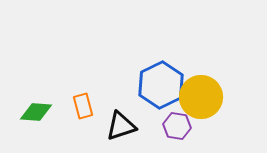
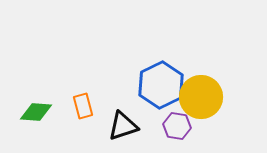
black triangle: moved 2 px right
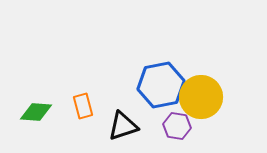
blue hexagon: rotated 15 degrees clockwise
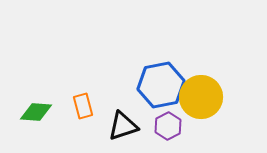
purple hexagon: moved 9 px left; rotated 24 degrees clockwise
